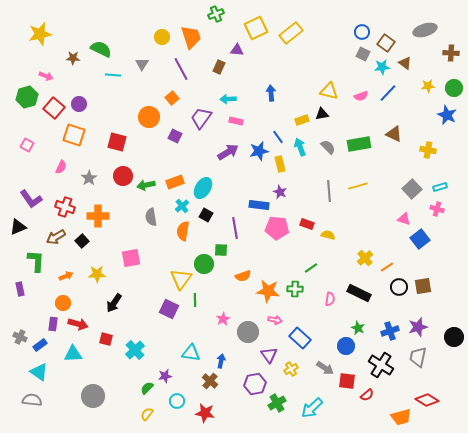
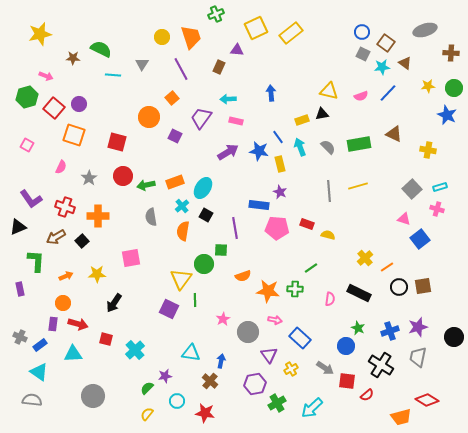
blue star at (259, 151): rotated 24 degrees clockwise
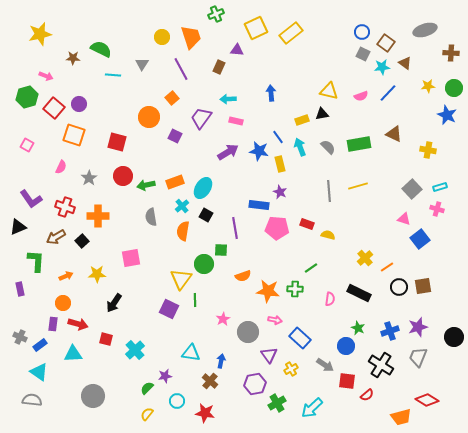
gray trapezoid at (418, 357): rotated 10 degrees clockwise
gray arrow at (325, 368): moved 3 px up
